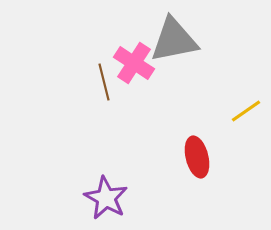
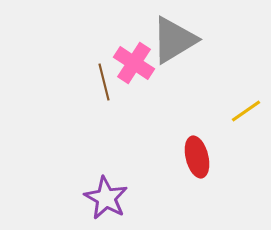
gray triangle: rotated 20 degrees counterclockwise
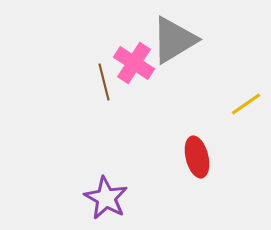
yellow line: moved 7 px up
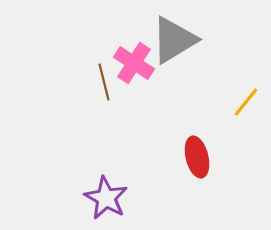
yellow line: moved 2 px up; rotated 16 degrees counterclockwise
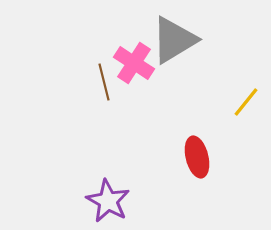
purple star: moved 2 px right, 3 px down
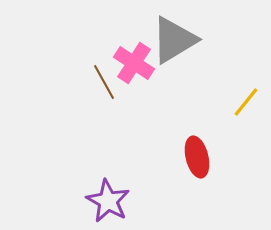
brown line: rotated 15 degrees counterclockwise
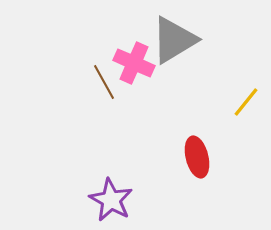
pink cross: rotated 9 degrees counterclockwise
purple star: moved 3 px right, 1 px up
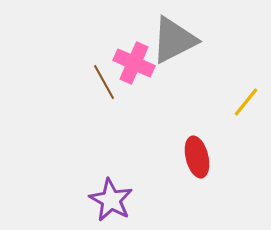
gray triangle: rotated 4 degrees clockwise
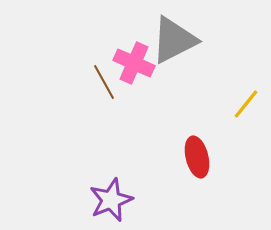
yellow line: moved 2 px down
purple star: rotated 21 degrees clockwise
